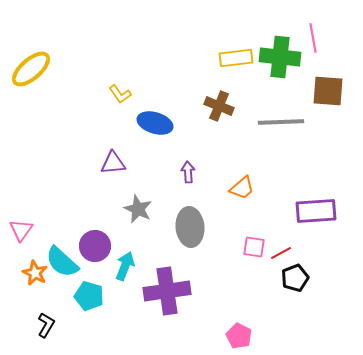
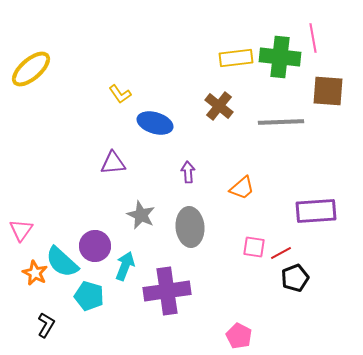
brown cross: rotated 16 degrees clockwise
gray star: moved 3 px right, 6 px down
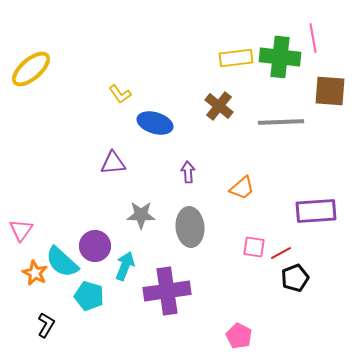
brown square: moved 2 px right
gray star: rotated 24 degrees counterclockwise
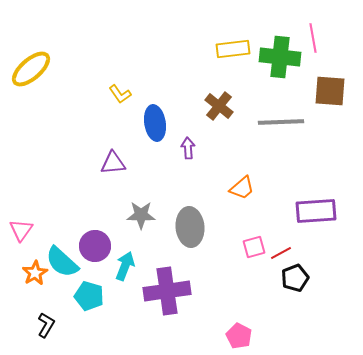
yellow rectangle: moved 3 px left, 9 px up
blue ellipse: rotated 64 degrees clockwise
purple arrow: moved 24 px up
pink square: rotated 25 degrees counterclockwise
orange star: rotated 15 degrees clockwise
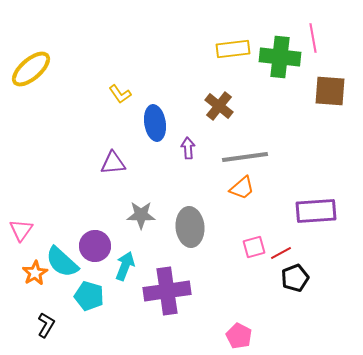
gray line: moved 36 px left, 35 px down; rotated 6 degrees counterclockwise
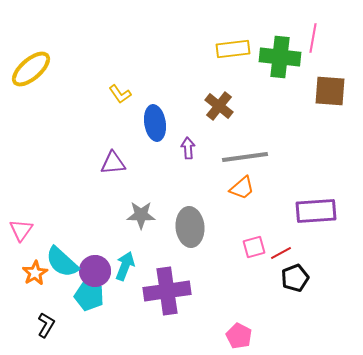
pink line: rotated 20 degrees clockwise
purple circle: moved 25 px down
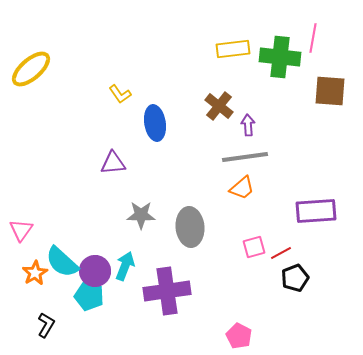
purple arrow: moved 60 px right, 23 px up
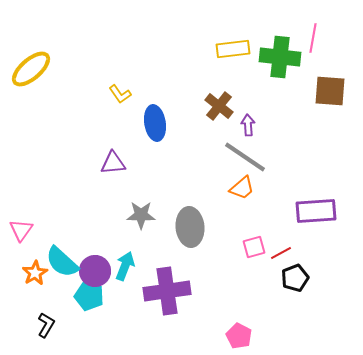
gray line: rotated 42 degrees clockwise
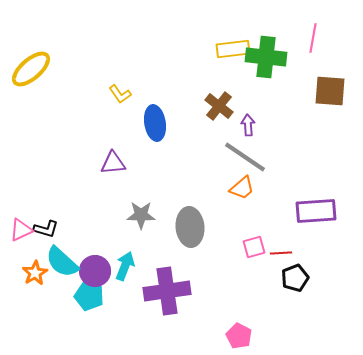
green cross: moved 14 px left
pink triangle: rotated 30 degrees clockwise
red line: rotated 25 degrees clockwise
black L-shape: moved 96 px up; rotated 75 degrees clockwise
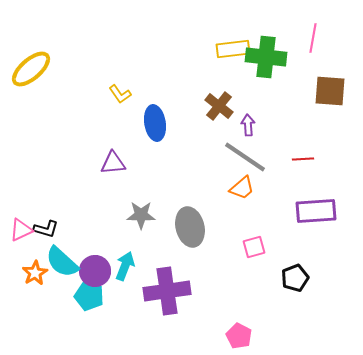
gray ellipse: rotated 9 degrees counterclockwise
red line: moved 22 px right, 94 px up
